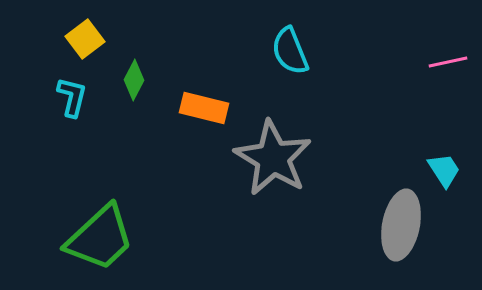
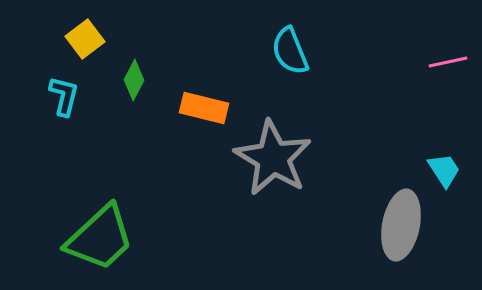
cyan L-shape: moved 8 px left, 1 px up
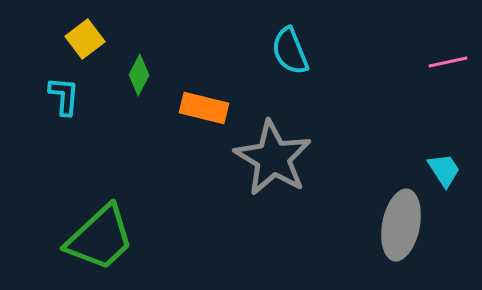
green diamond: moved 5 px right, 5 px up
cyan L-shape: rotated 9 degrees counterclockwise
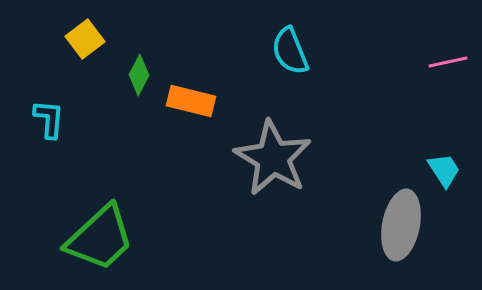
cyan L-shape: moved 15 px left, 23 px down
orange rectangle: moved 13 px left, 7 px up
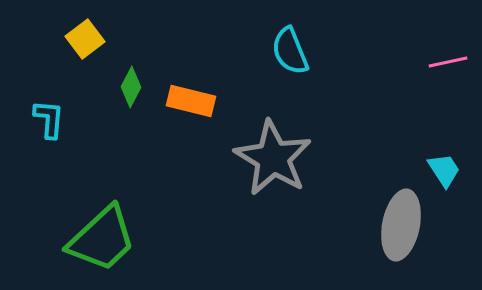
green diamond: moved 8 px left, 12 px down
green trapezoid: moved 2 px right, 1 px down
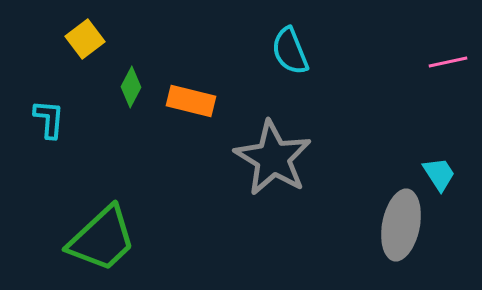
cyan trapezoid: moved 5 px left, 4 px down
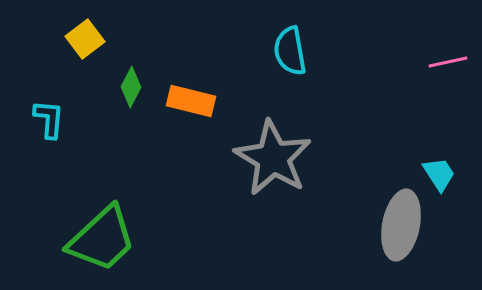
cyan semicircle: rotated 12 degrees clockwise
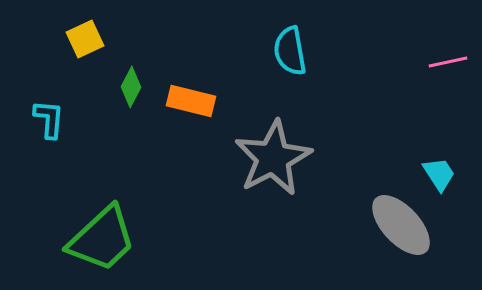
yellow square: rotated 12 degrees clockwise
gray star: rotated 14 degrees clockwise
gray ellipse: rotated 54 degrees counterclockwise
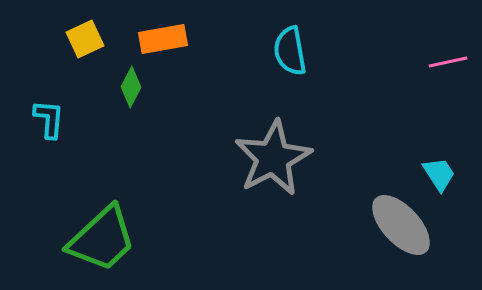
orange rectangle: moved 28 px left, 62 px up; rotated 24 degrees counterclockwise
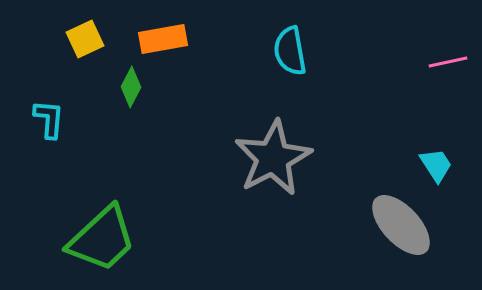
cyan trapezoid: moved 3 px left, 9 px up
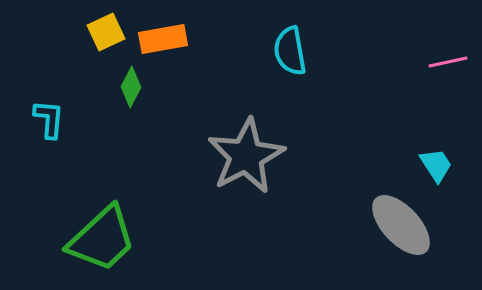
yellow square: moved 21 px right, 7 px up
gray star: moved 27 px left, 2 px up
